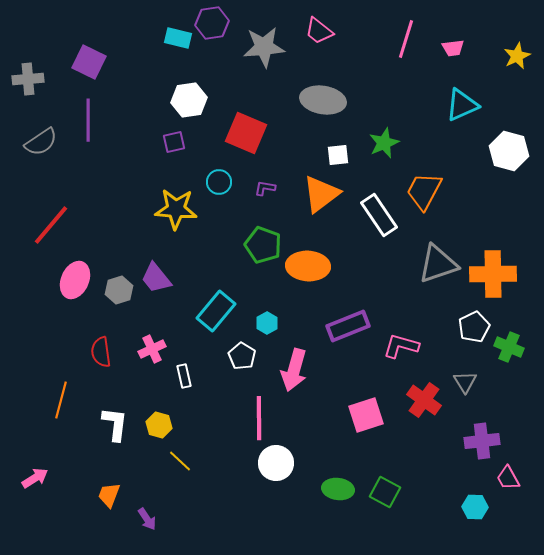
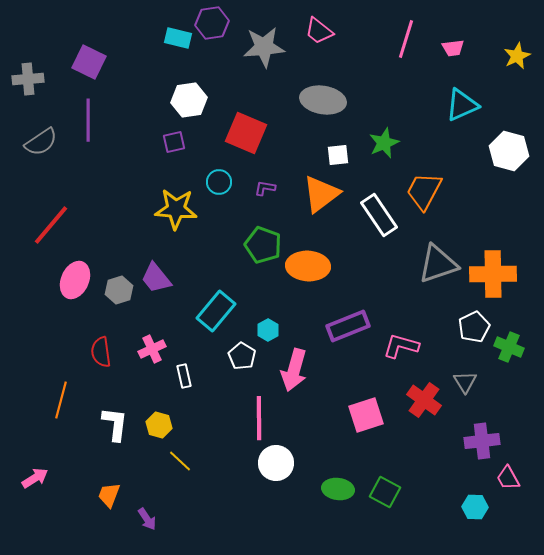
cyan hexagon at (267, 323): moved 1 px right, 7 px down
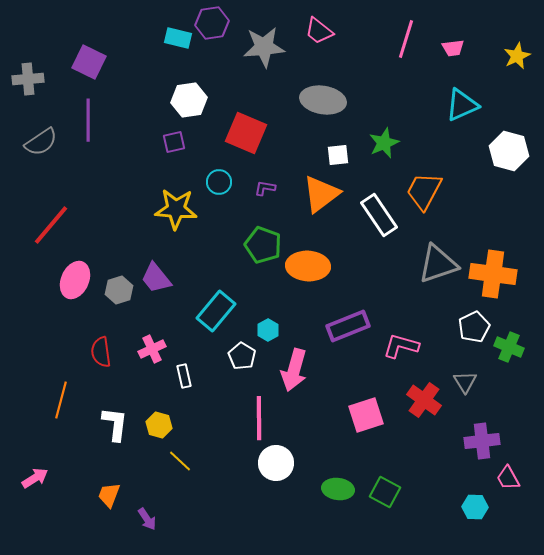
orange cross at (493, 274): rotated 9 degrees clockwise
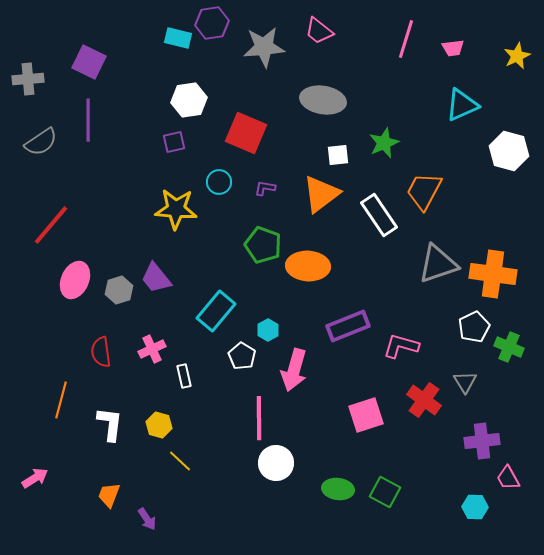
white L-shape at (115, 424): moved 5 px left
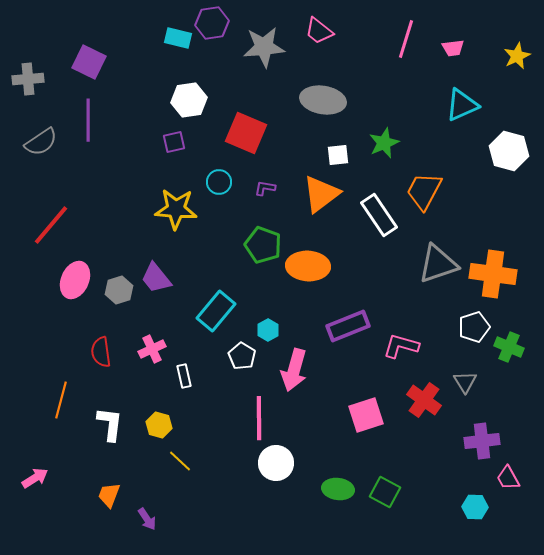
white pentagon at (474, 327): rotated 8 degrees clockwise
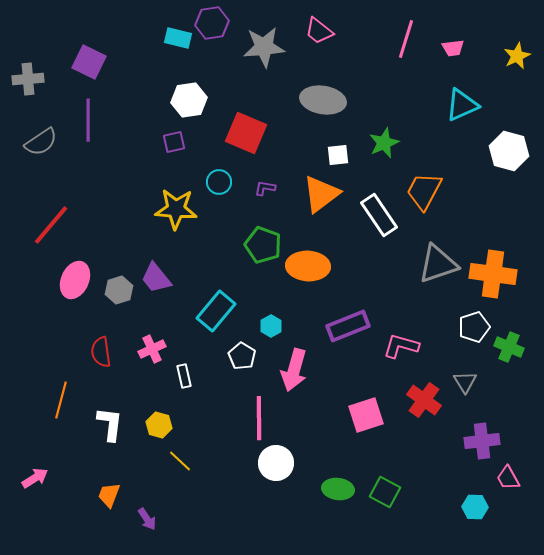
cyan hexagon at (268, 330): moved 3 px right, 4 px up
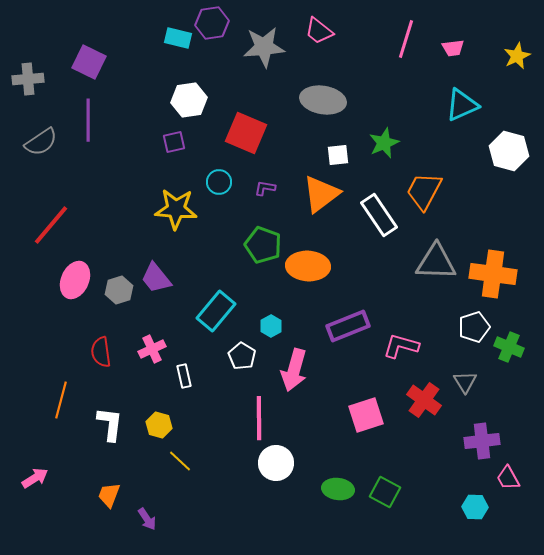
gray triangle at (438, 264): moved 2 px left, 2 px up; rotated 21 degrees clockwise
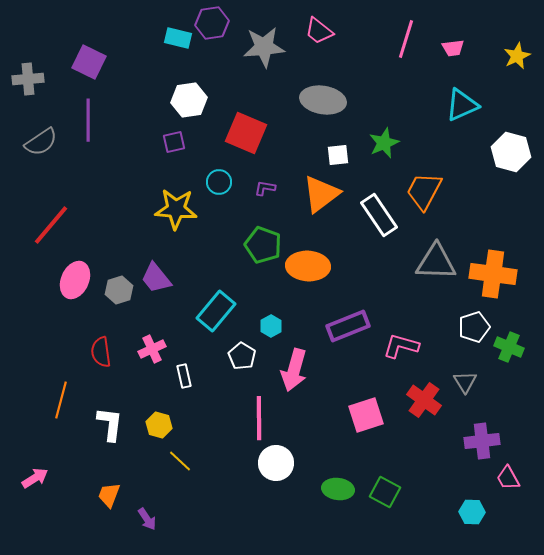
white hexagon at (509, 151): moved 2 px right, 1 px down
cyan hexagon at (475, 507): moved 3 px left, 5 px down
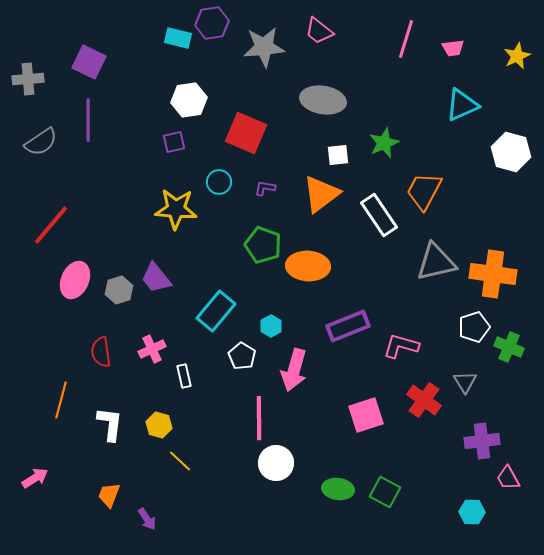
gray triangle at (436, 262): rotated 15 degrees counterclockwise
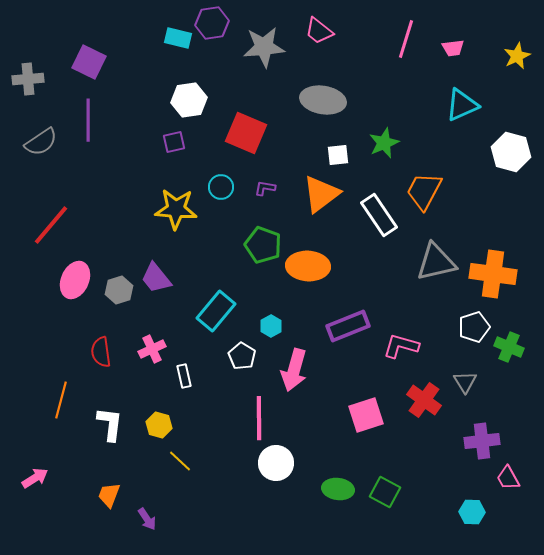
cyan circle at (219, 182): moved 2 px right, 5 px down
